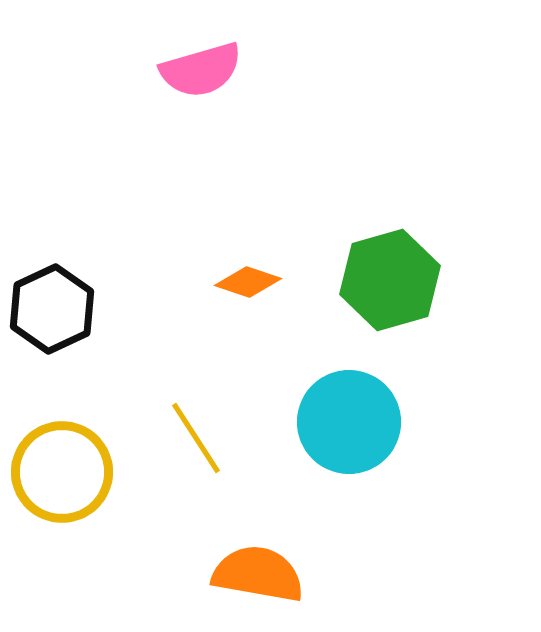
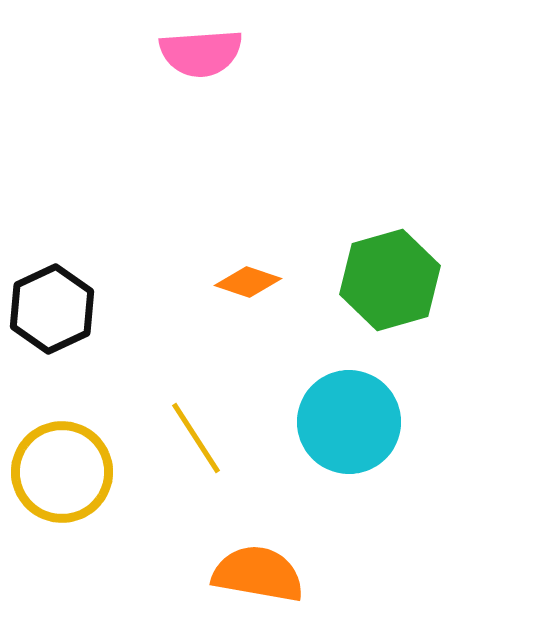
pink semicircle: moved 17 px up; rotated 12 degrees clockwise
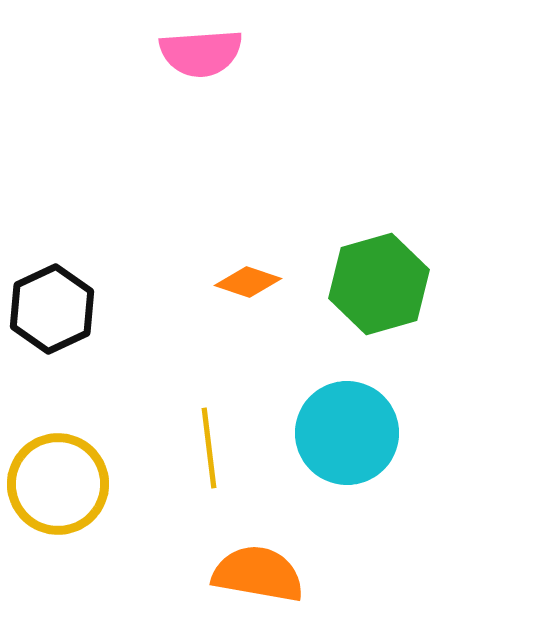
green hexagon: moved 11 px left, 4 px down
cyan circle: moved 2 px left, 11 px down
yellow line: moved 13 px right, 10 px down; rotated 26 degrees clockwise
yellow circle: moved 4 px left, 12 px down
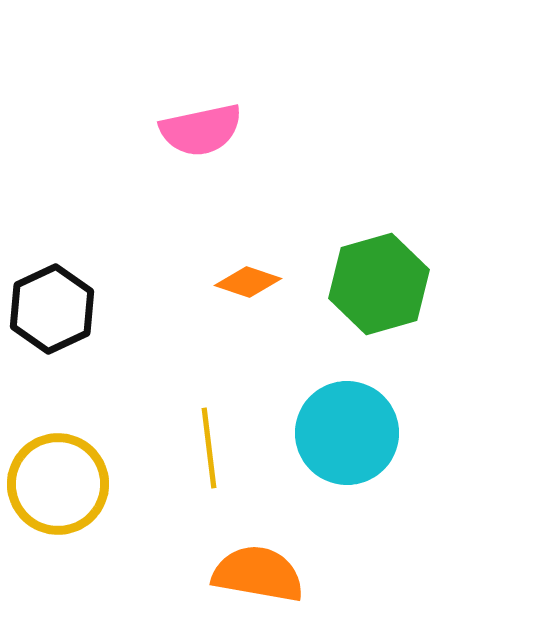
pink semicircle: moved 77 px down; rotated 8 degrees counterclockwise
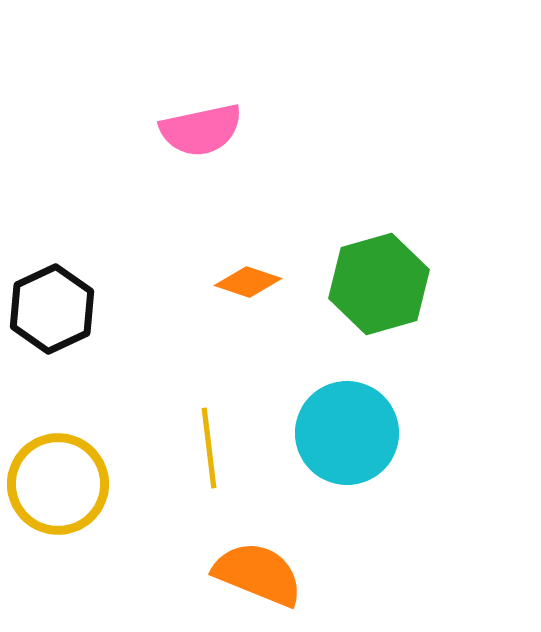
orange semicircle: rotated 12 degrees clockwise
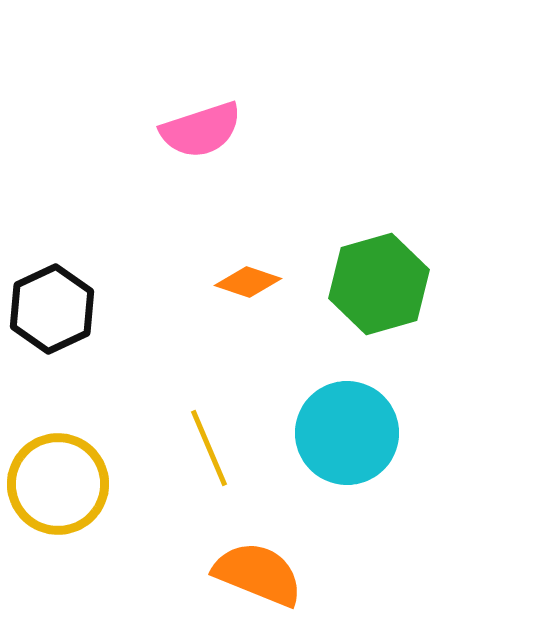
pink semicircle: rotated 6 degrees counterclockwise
yellow line: rotated 16 degrees counterclockwise
